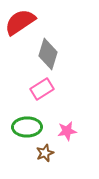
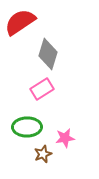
pink star: moved 2 px left, 7 px down
brown star: moved 2 px left, 1 px down
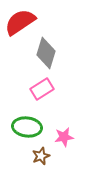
gray diamond: moved 2 px left, 1 px up
green ellipse: rotated 8 degrees clockwise
pink star: moved 1 px left, 1 px up
brown star: moved 2 px left, 2 px down
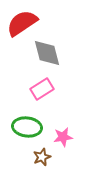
red semicircle: moved 2 px right, 1 px down
gray diamond: moved 1 px right; rotated 32 degrees counterclockwise
pink star: moved 1 px left
brown star: moved 1 px right, 1 px down
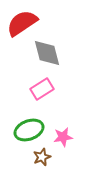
green ellipse: moved 2 px right, 3 px down; rotated 28 degrees counterclockwise
